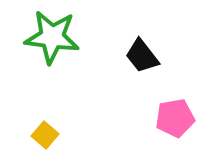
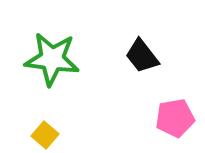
green star: moved 22 px down
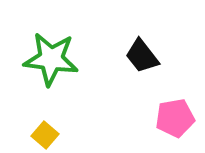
green star: moved 1 px left
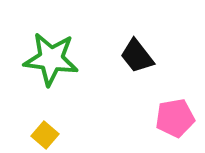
black trapezoid: moved 5 px left
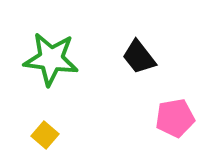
black trapezoid: moved 2 px right, 1 px down
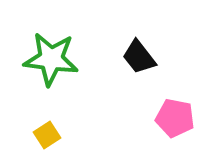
pink pentagon: rotated 21 degrees clockwise
yellow square: moved 2 px right; rotated 16 degrees clockwise
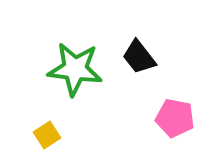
green star: moved 24 px right, 10 px down
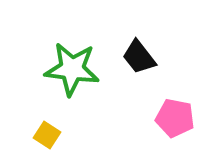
green star: moved 3 px left
yellow square: rotated 24 degrees counterclockwise
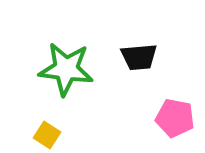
black trapezoid: rotated 57 degrees counterclockwise
green star: moved 6 px left
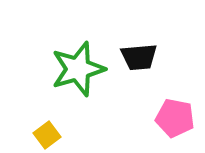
green star: moved 12 px right; rotated 24 degrees counterclockwise
yellow square: rotated 20 degrees clockwise
